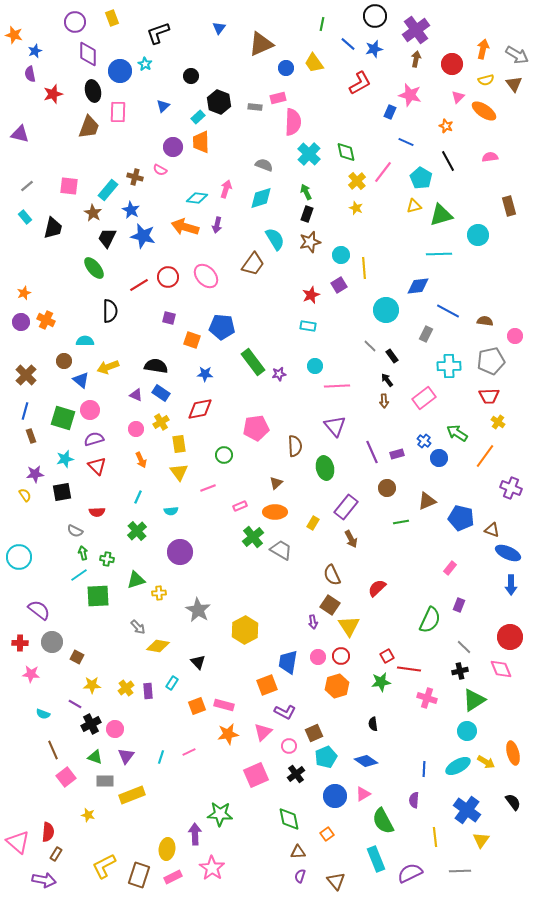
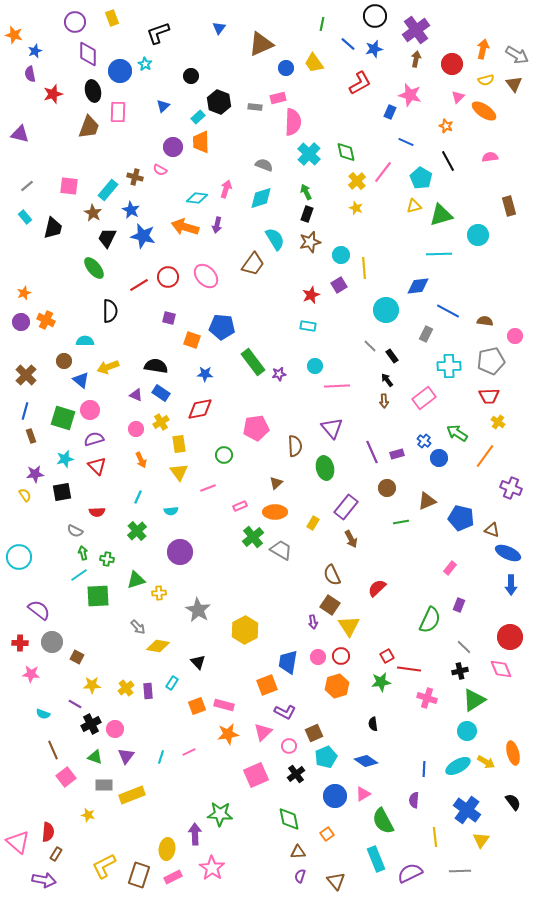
purple triangle at (335, 426): moved 3 px left, 2 px down
gray rectangle at (105, 781): moved 1 px left, 4 px down
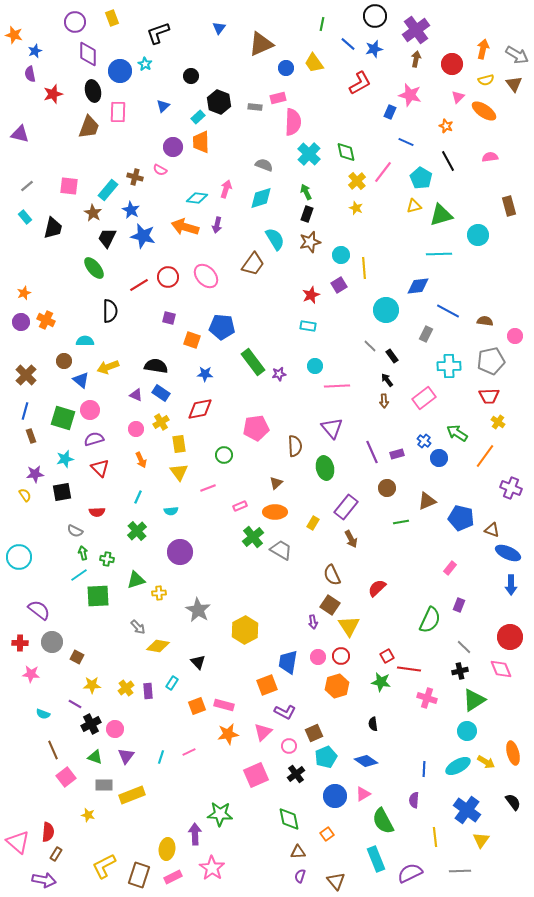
red triangle at (97, 466): moved 3 px right, 2 px down
green star at (381, 682): rotated 18 degrees clockwise
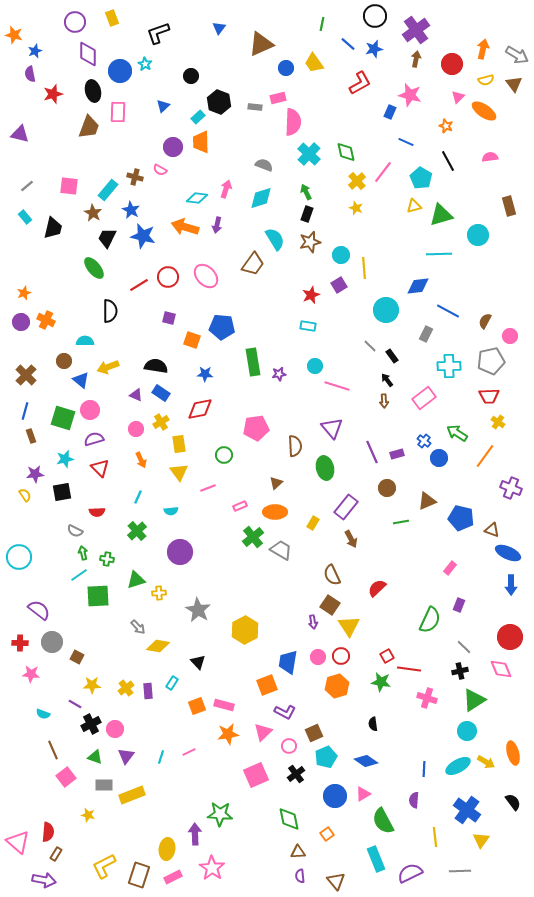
brown semicircle at (485, 321): rotated 70 degrees counterclockwise
pink circle at (515, 336): moved 5 px left
green rectangle at (253, 362): rotated 28 degrees clockwise
pink line at (337, 386): rotated 20 degrees clockwise
purple semicircle at (300, 876): rotated 24 degrees counterclockwise
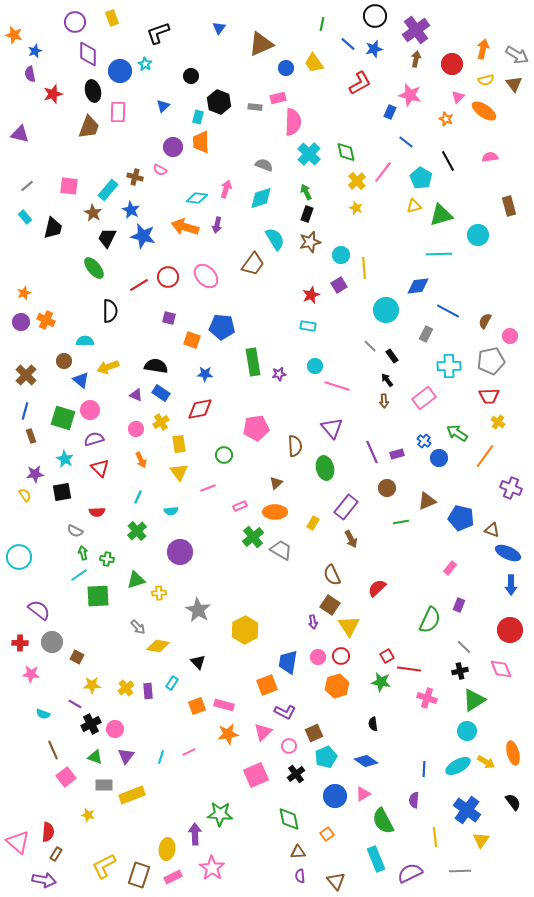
cyan rectangle at (198, 117): rotated 32 degrees counterclockwise
orange star at (446, 126): moved 7 px up
blue line at (406, 142): rotated 14 degrees clockwise
cyan star at (65, 459): rotated 30 degrees counterclockwise
red circle at (510, 637): moved 7 px up
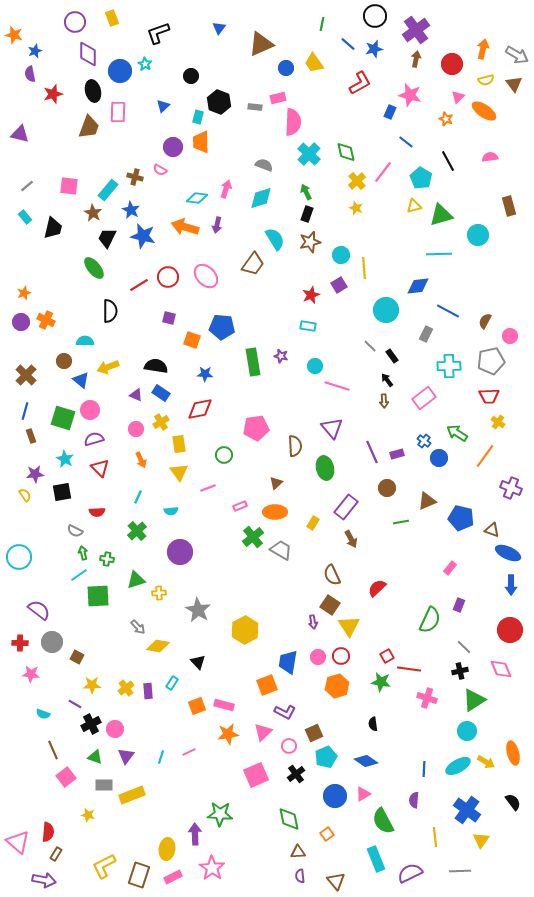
purple star at (279, 374): moved 2 px right, 18 px up; rotated 24 degrees clockwise
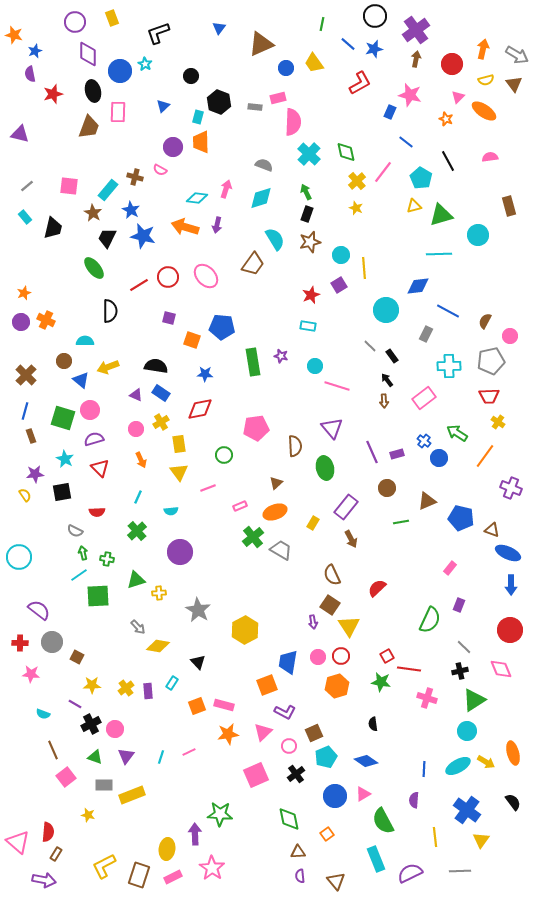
orange ellipse at (275, 512): rotated 20 degrees counterclockwise
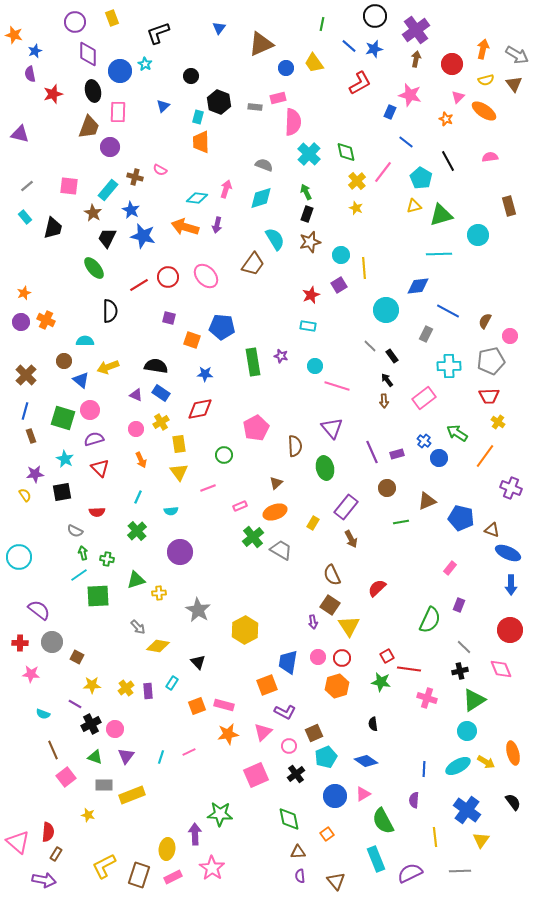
blue line at (348, 44): moved 1 px right, 2 px down
purple circle at (173, 147): moved 63 px left
pink pentagon at (256, 428): rotated 20 degrees counterclockwise
red circle at (341, 656): moved 1 px right, 2 px down
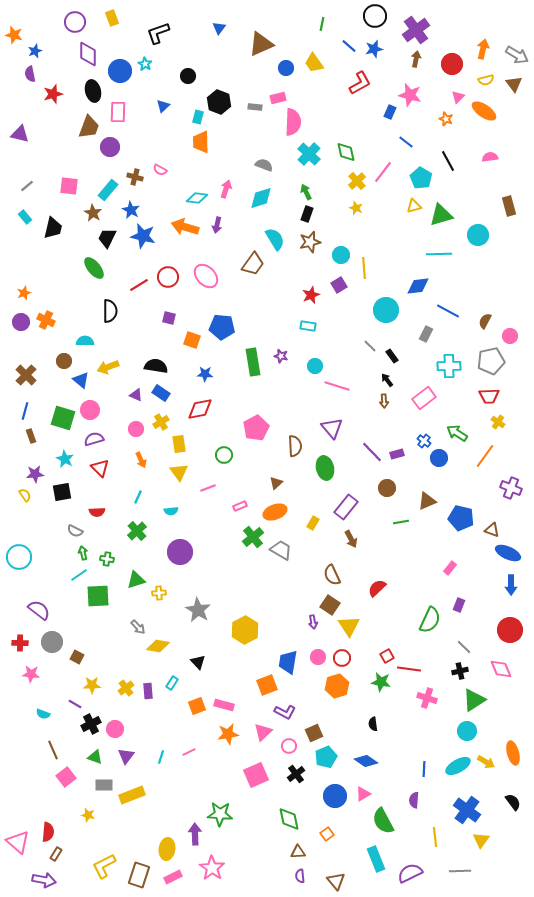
black circle at (191, 76): moved 3 px left
purple line at (372, 452): rotated 20 degrees counterclockwise
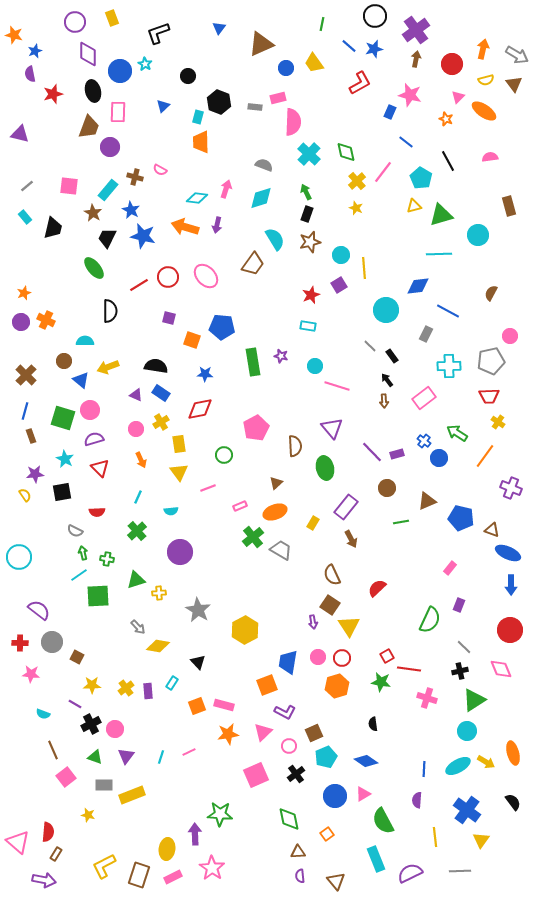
brown semicircle at (485, 321): moved 6 px right, 28 px up
purple semicircle at (414, 800): moved 3 px right
